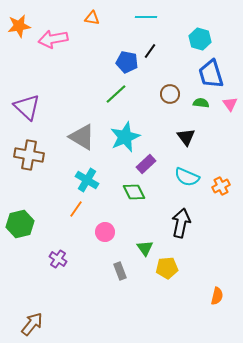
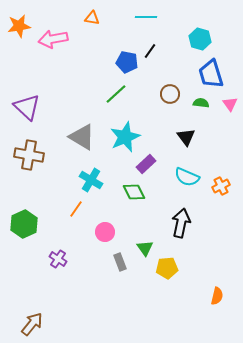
cyan cross: moved 4 px right
green hexagon: moved 4 px right; rotated 12 degrees counterclockwise
gray rectangle: moved 9 px up
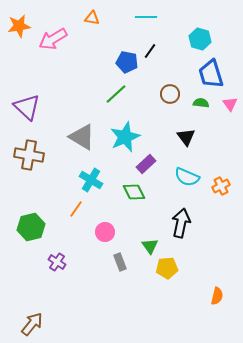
pink arrow: rotated 20 degrees counterclockwise
green hexagon: moved 7 px right, 3 px down; rotated 12 degrees clockwise
green triangle: moved 5 px right, 2 px up
purple cross: moved 1 px left, 3 px down
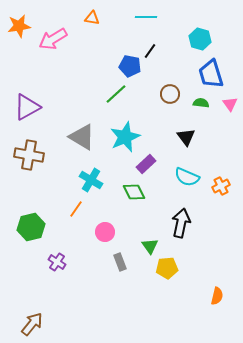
blue pentagon: moved 3 px right, 4 px down
purple triangle: rotated 48 degrees clockwise
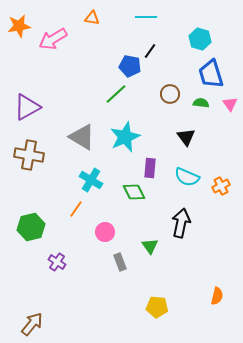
purple rectangle: moved 4 px right, 4 px down; rotated 42 degrees counterclockwise
yellow pentagon: moved 10 px left, 39 px down; rotated 10 degrees clockwise
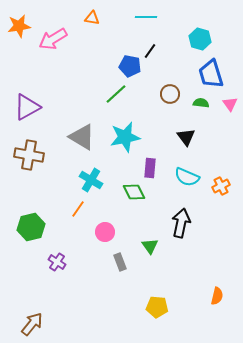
cyan star: rotated 12 degrees clockwise
orange line: moved 2 px right
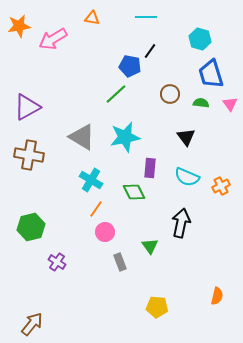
orange line: moved 18 px right
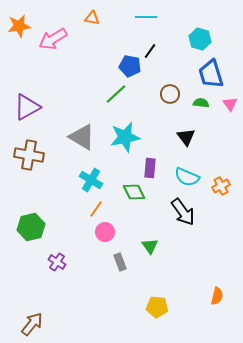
black arrow: moved 2 px right, 11 px up; rotated 132 degrees clockwise
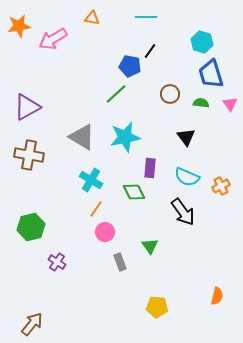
cyan hexagon: moved 2 px right, 3 px down
